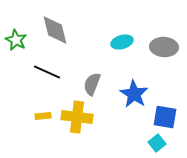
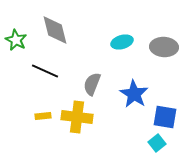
black line: moved 2 px left, 1 px up
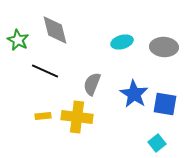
green star: moved 2 px right
blue square: moved 13 px up
